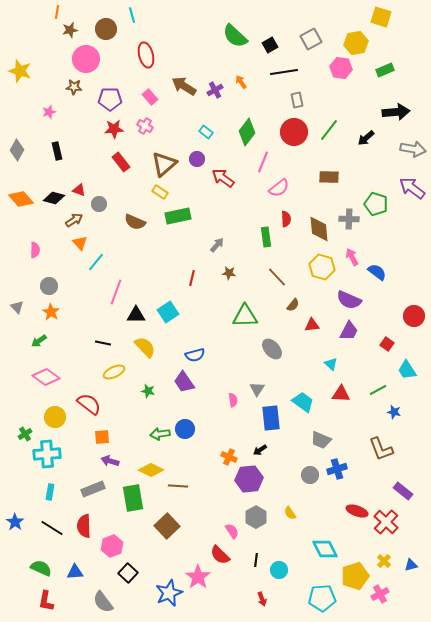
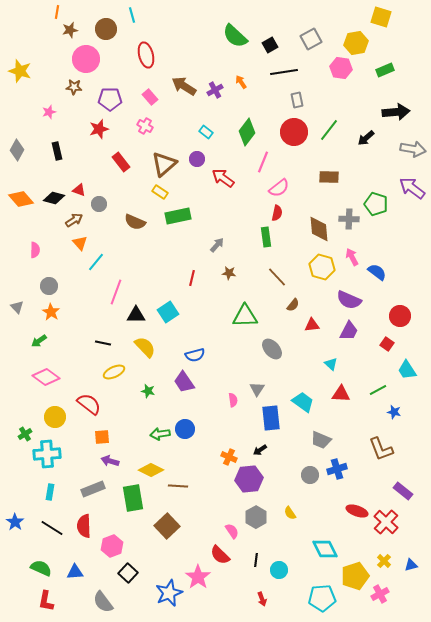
red star at (114, 129): moved 15 px left; rotated 12 degrees counterclockwise
red semicircle at (286, 219): moved 9 px left, 6 px up; rotated 14 degrees clockwise
red circle at (414, 316): moved 14 px left
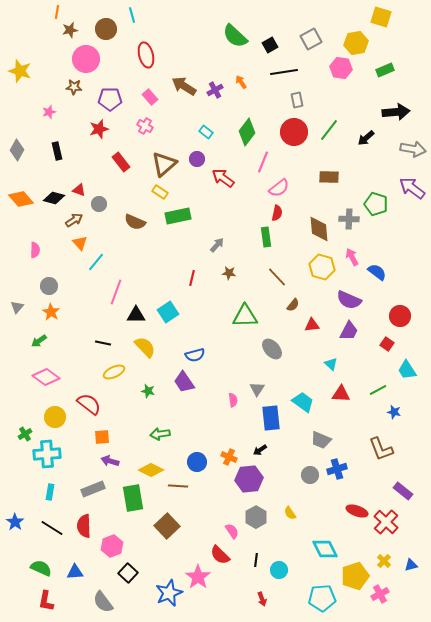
gray triangle at (17, 307): rotated 24 degrees clockwise
blue circle at (185, 429): moved 12 px right, 33 px down
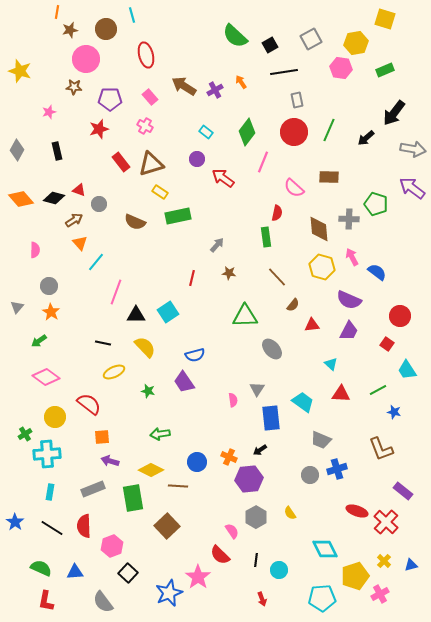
yellow square at (381, 17): moved 4 px right, 2 px down
black arrow at (396, 112): moved 2 px left, 1 px down; rotated 132 degrees clockwise
green line at (329, 130): rotated 15 degrees counterclockwise
brown triangle at (164, 164): moved 13 px left; rotated 24 degrees clockwise
pink semicircle at (279, 188): moved 15 px right; rotated 80 degrees clockwise
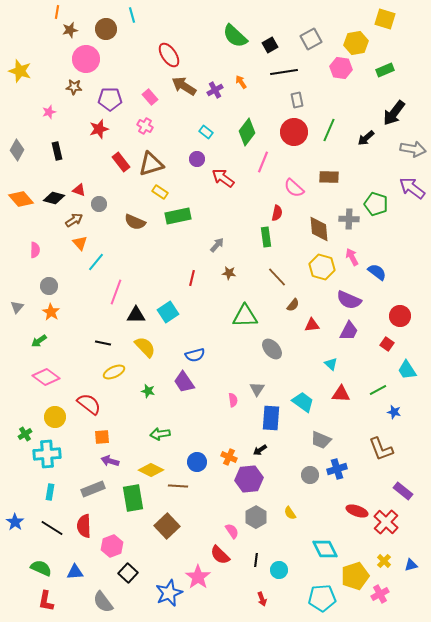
red ellipse at (146, 55): moved 23 px right; rotated 20 degrees counterclockwise
blue rectangle at (271, 418): rotated 10 degrees clockwise
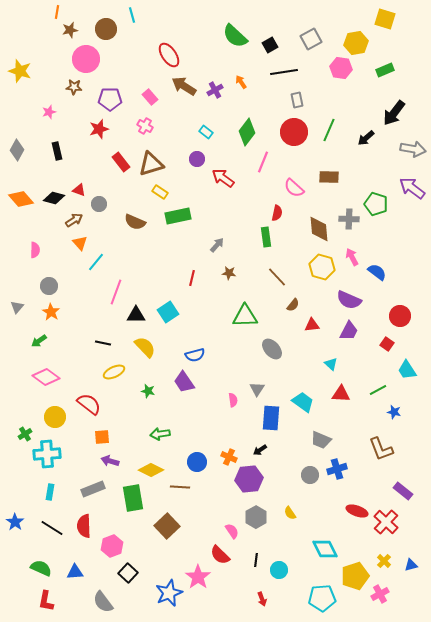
brown line at (178, 486): moved 2 px right, 1 px down
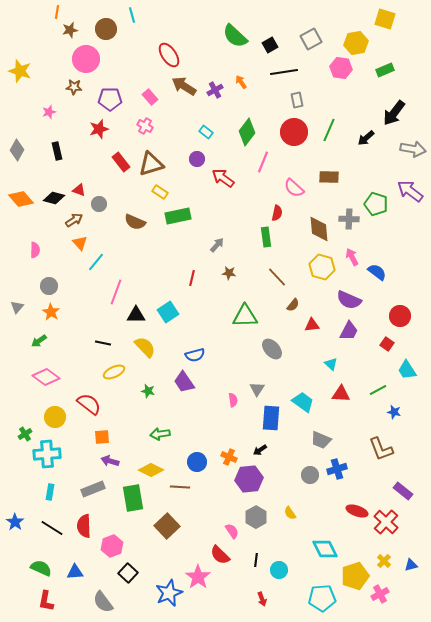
purple arrow at (412, 188): moved 2 px left, 3 px down
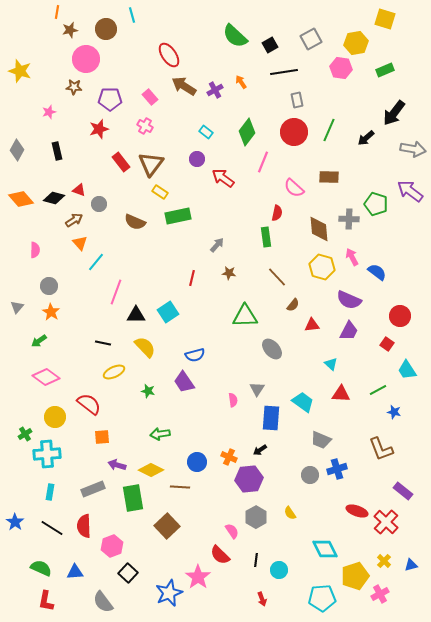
brown triangle at (151, 164): rotated 36 degrees counterclockwise
purple arrow at (110, 461): moved 7 px right, 4 px down
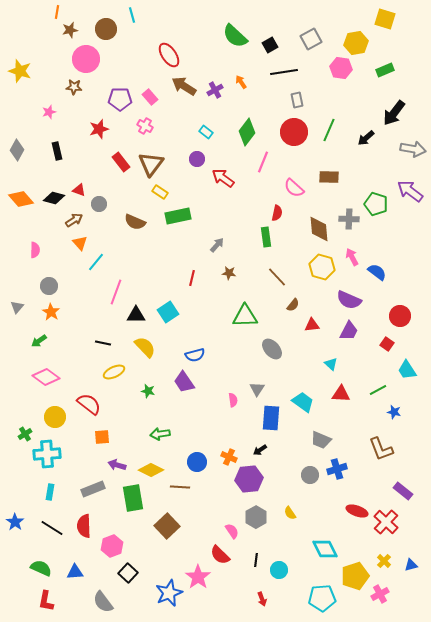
purple pentagon at (110, 99): moved 10 px right
